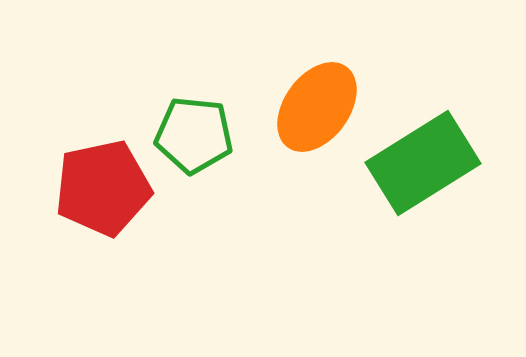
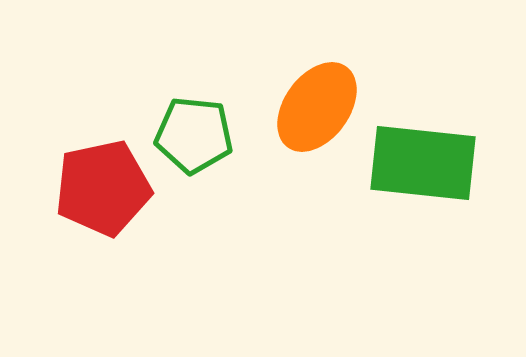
green rectangle: rotated 38 degrees clockwise
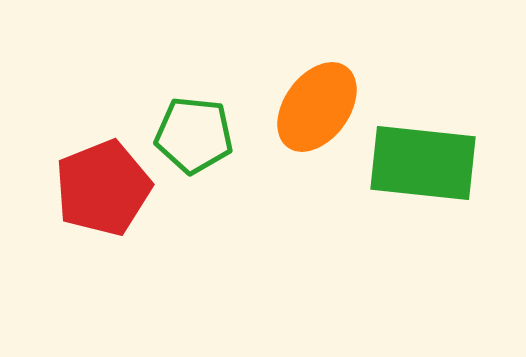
red pentagon: rotated 10 degrees counterclockwise
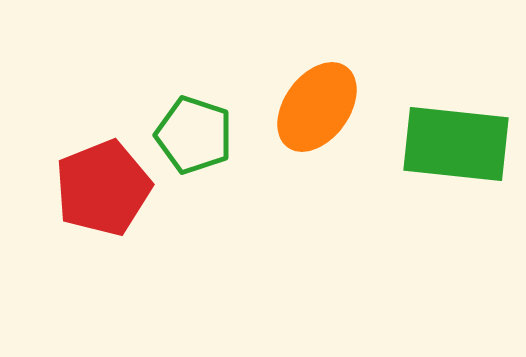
green pentagon: rotated 12 degrees clockwise
green rectangle: moved 33 px right, 19 px up
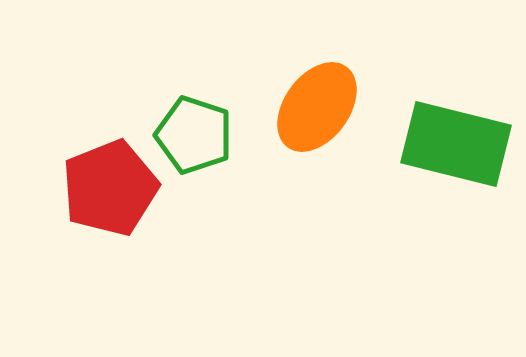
green rectangle: rotated 8 degrees clockwise
red pentagon: moved 7 px right
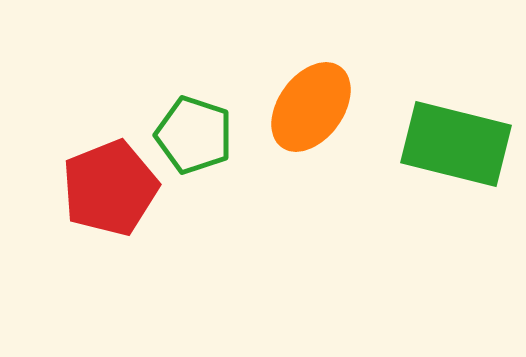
orange ellipse: moved 6 px left
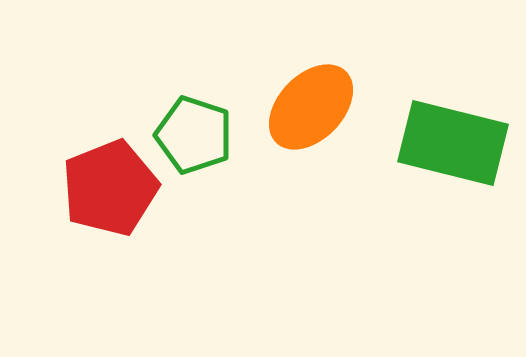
orange ellipse: rotated 8 degrees clockwise
green rectangle: moved 3 px left, 1 px up
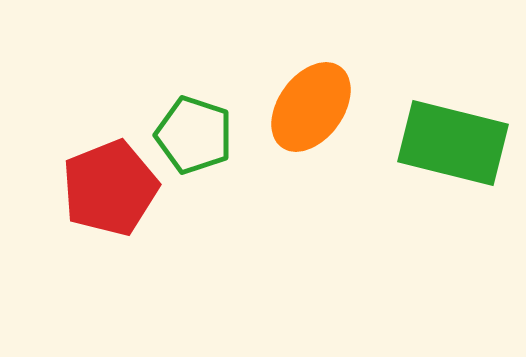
orange ellipse: rotated 8 degrees counterclockwise
